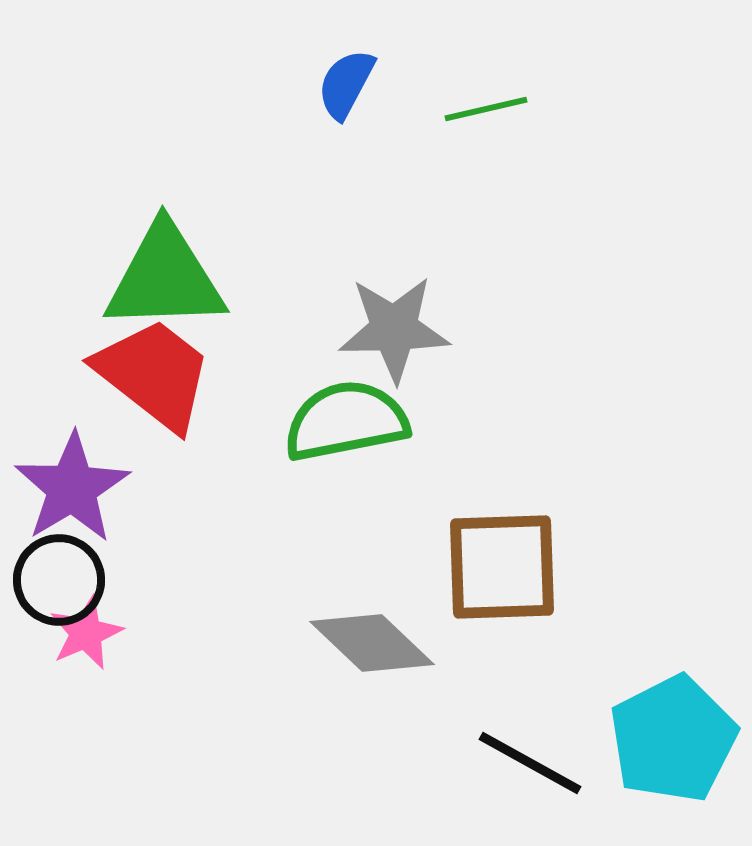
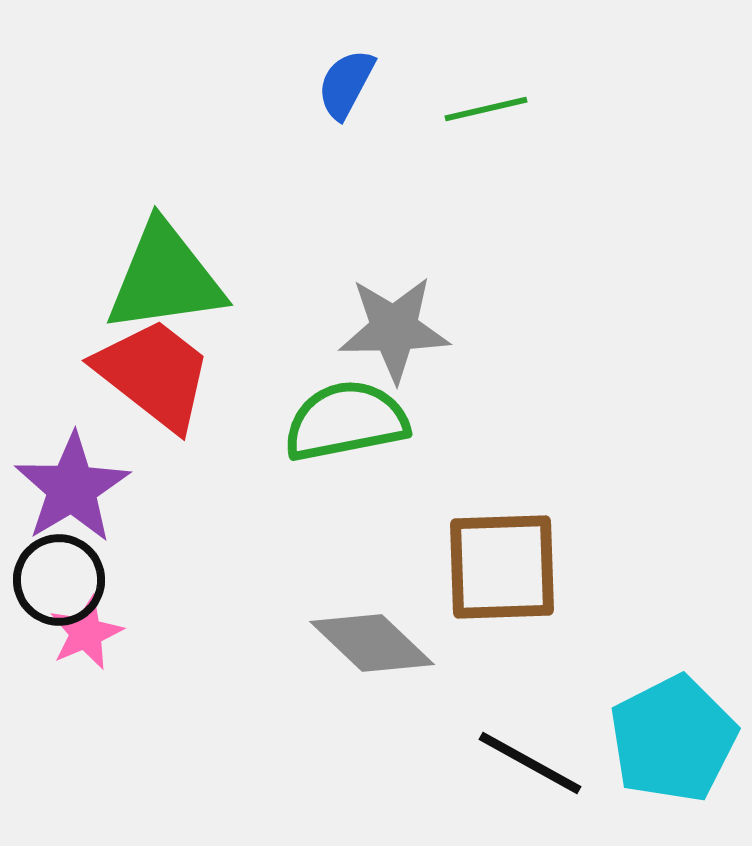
green triangle: rotated 6 degrees counterclockwise
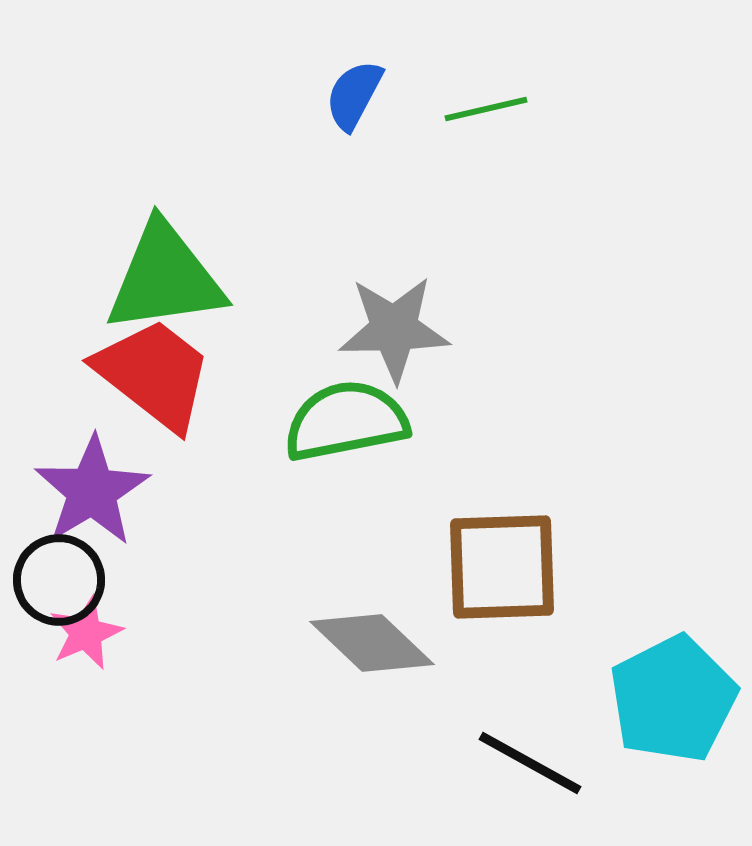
blue semicircle: moved 8 px right, 11 px down
purple star: moved 20 px right, 3 px down
cyan pentagon: moved 40 px up
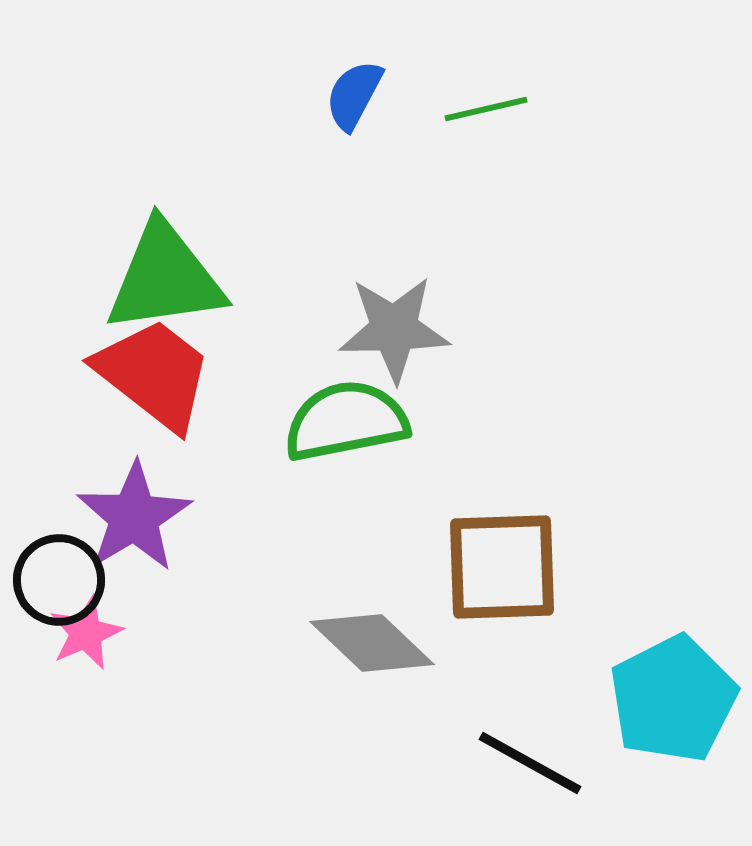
purple star: moved 42 px right, 26 px down
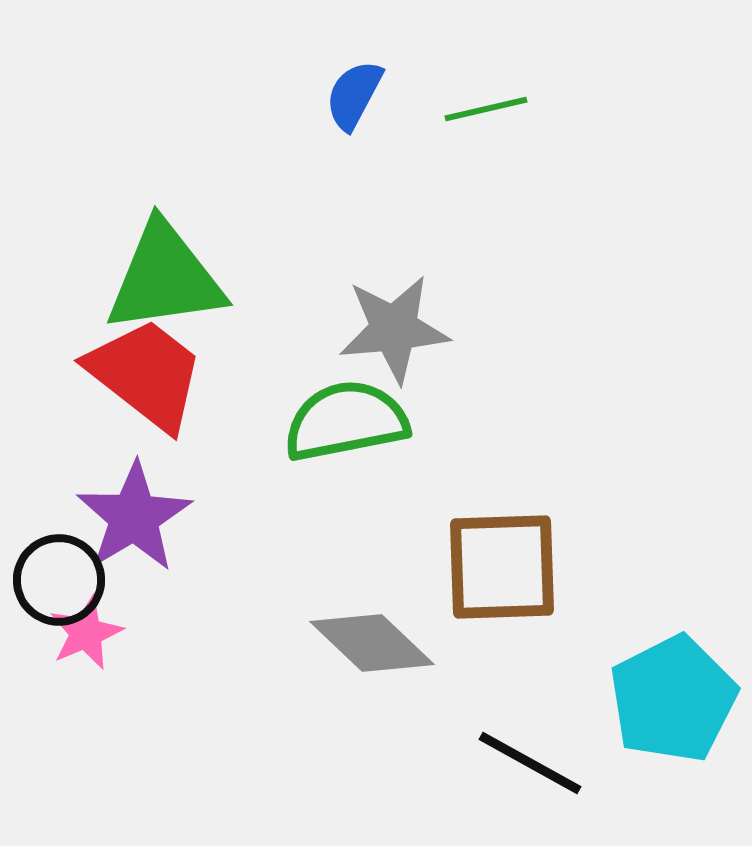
gray star: rotated 4 degrees counterclockwise
red trapezoid: moved 8 px left
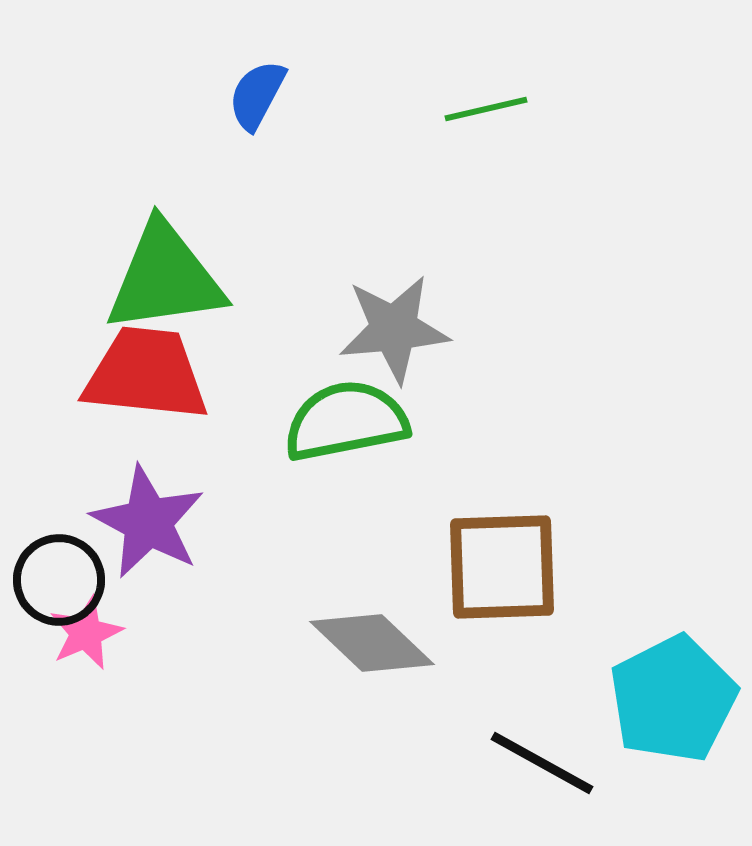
blue semicircle: moved 97 px left
red trapezoid: rotated 32 degrees counterclockwise
purple star: moved 14 px right, 5 px down; rotated 13 degrees counterclockwise
black line: moved 12 px right
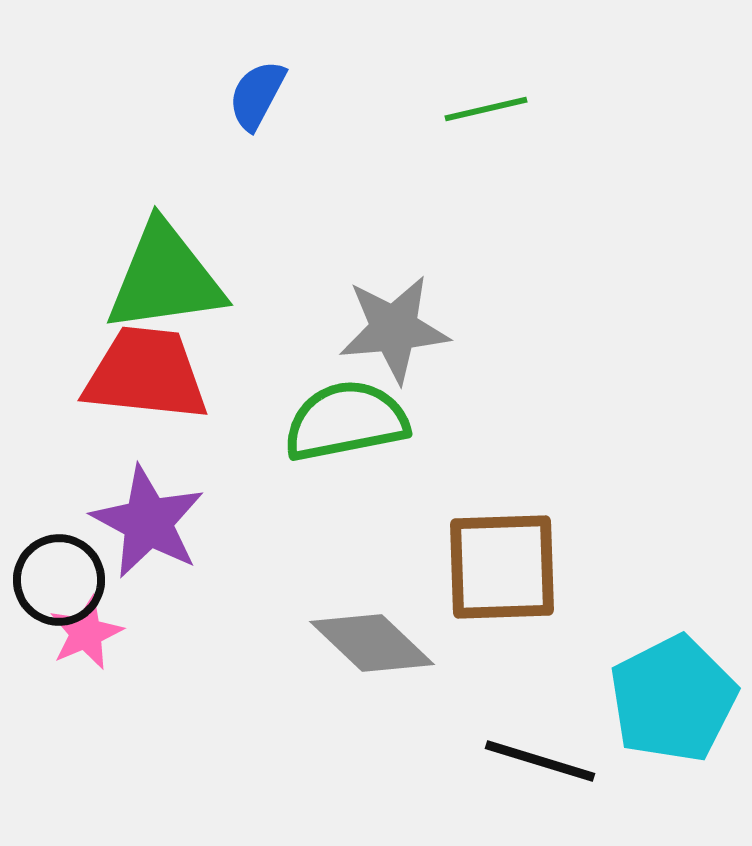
black line: moved 2 px left, 2 px up; rotated 12 degrees counterclockwise
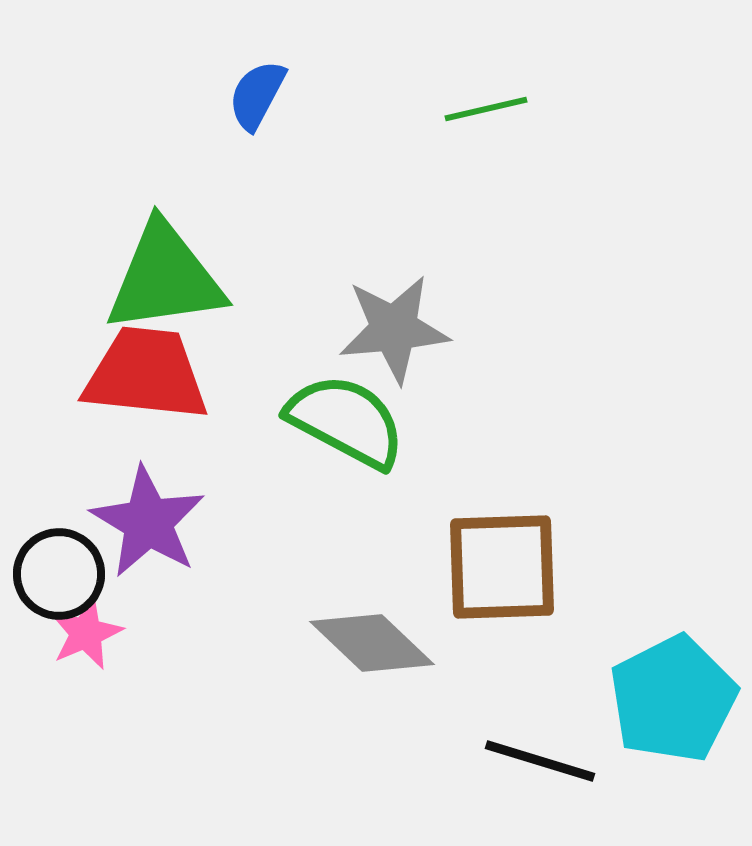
green semicircle: rotated 39 degrees clockwise
purple star: rotated 3 degrees clockwise
black circle: moved 6 px up
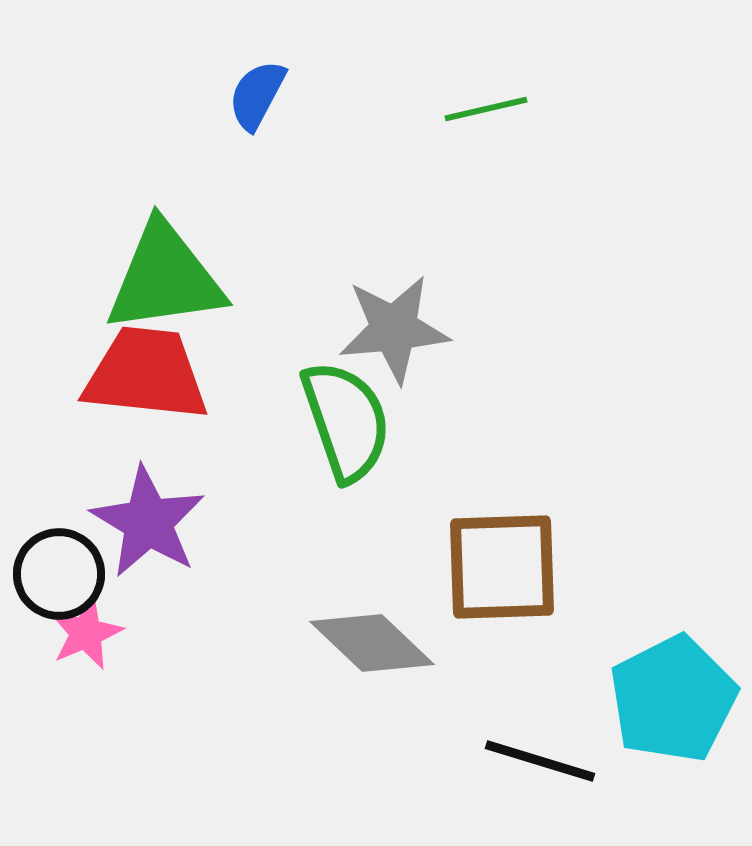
green semicircle: rotated 43 degrees clockwise
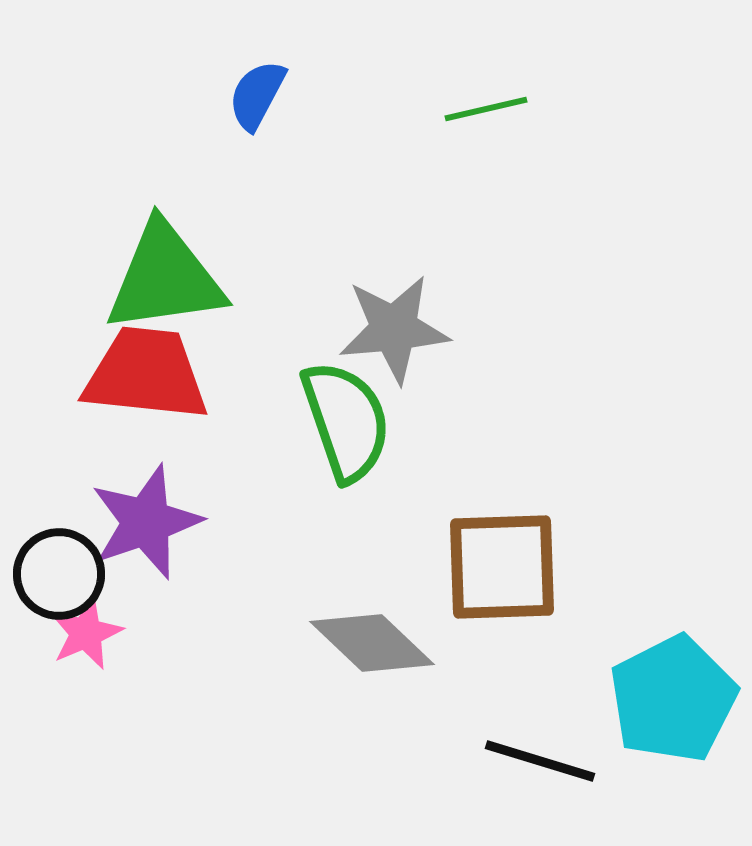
purple star: moved 2 px left; rotated 22 degrees clockwise
